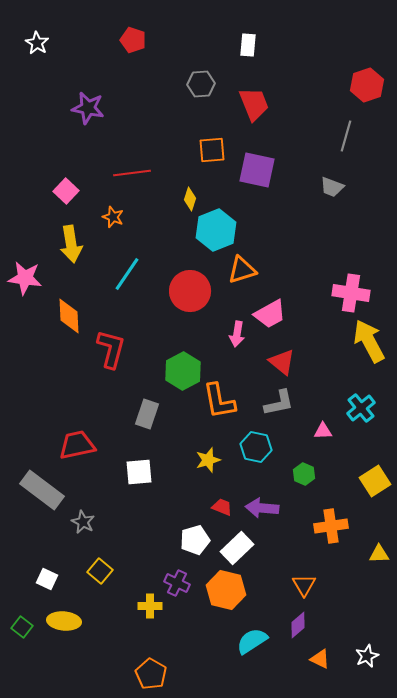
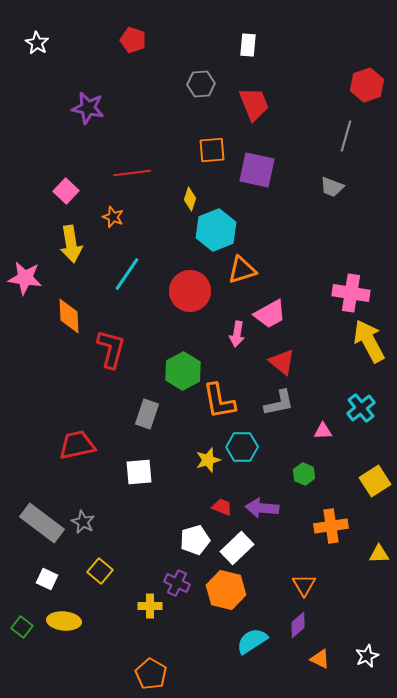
cyan hexagon at (256, 447): moved 14 px left; rotated 12 degrees counterclockwise
gray rectangle at (42, 490): moved 33 px down
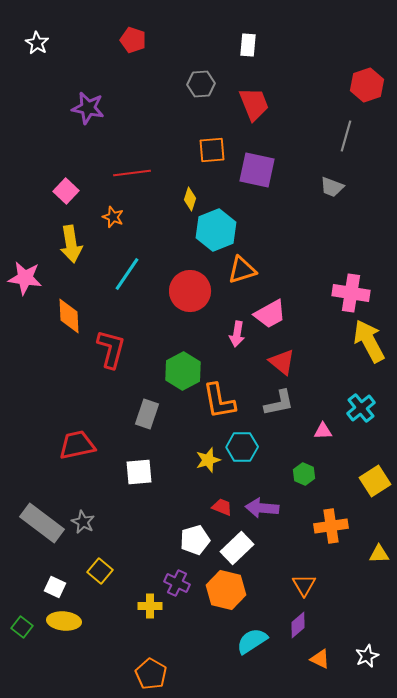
white square at (47, 579): moved 8 px right, 8 px down
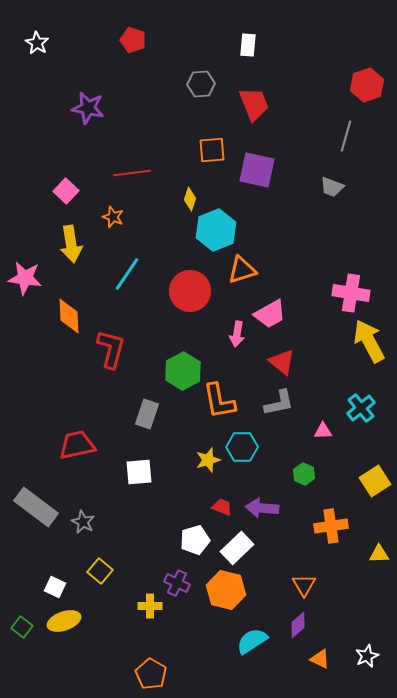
gray rectangle at (42, 523): moved 6 px left, 16 px up
yellow ellipse at (64, 621): rotated 24 degrees counterclockwise
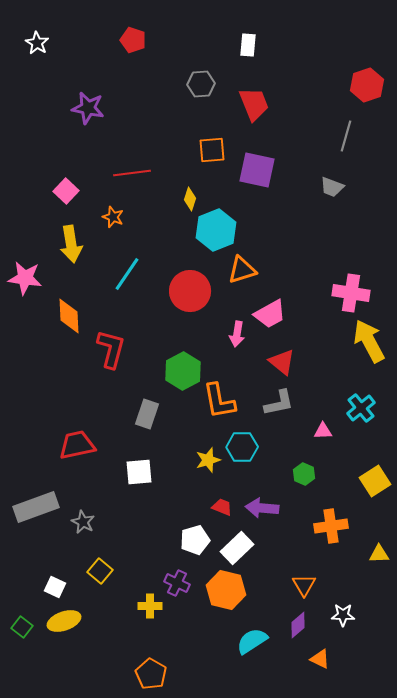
gray rectangle at (36, 507): rotated 57 degrees counterclockwise
white star at (367, 656): moved 24 px left, 41 px up; rotated 25 degrees clockwise
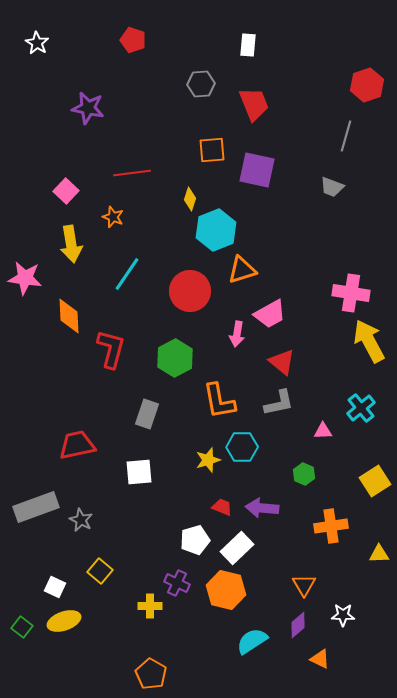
green hexagon at (183, 371): moved 8 px left, 13 px up
gray star at (83, 522): moved 2 px left, 2 px up
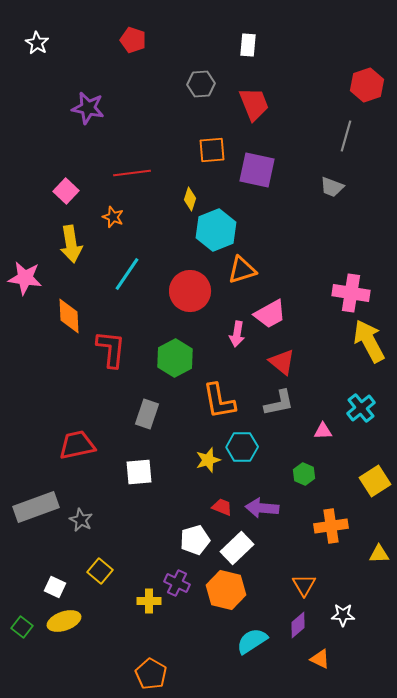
red L-shape at (111, 349): rotated 9 degrees counterclockwise
yellow cross at (150, 606): moved 1 px left, 5 px up
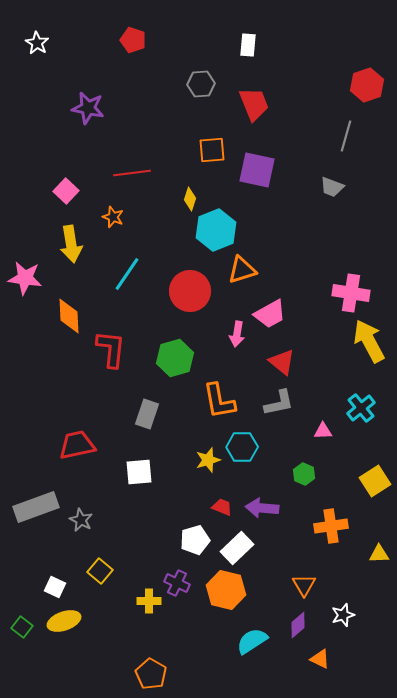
green hexagon at (175, 358): rotated 12 degrees clockwise
white star at (343, 615): rotated 20 degrees counterclockwise
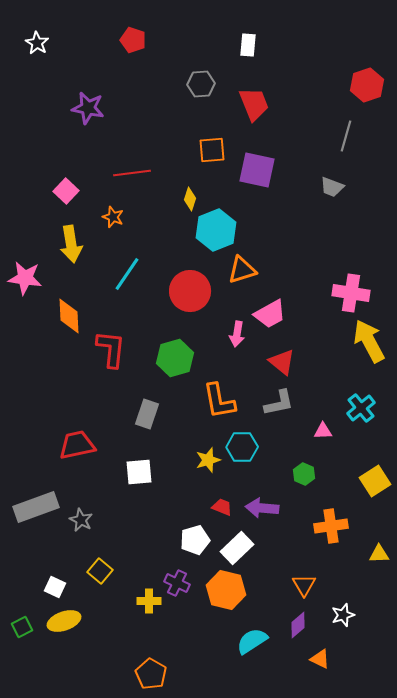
green square at (22, 627): rotated 25 degrees clockwise
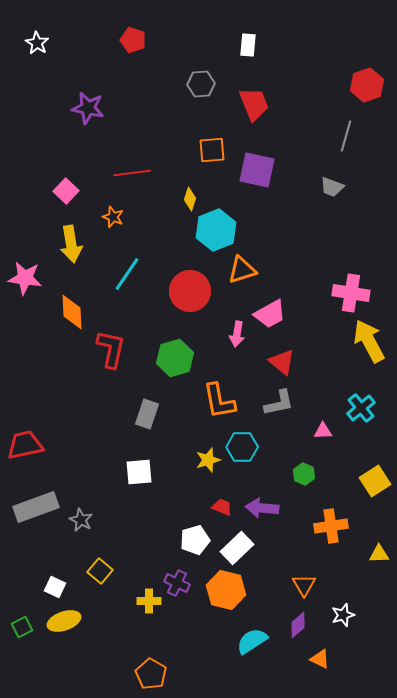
orange diamond at (69, 316): moved 3 px right, 4 px up
red L-shape at (111, 349): rotated 6 degrees clockwise
red trapezoid at (77, 445): moved 52 px left
